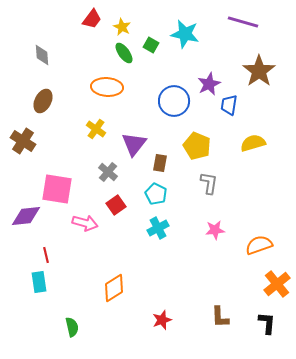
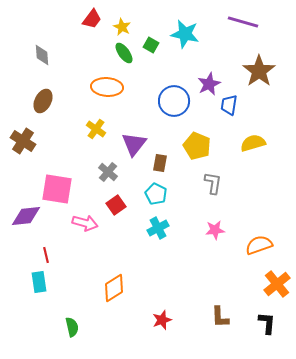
gray L-shape: moved 4 px right
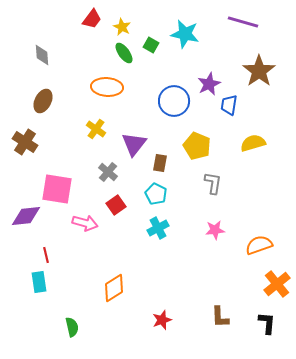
brown cross: moved 2 px right, 1 px down
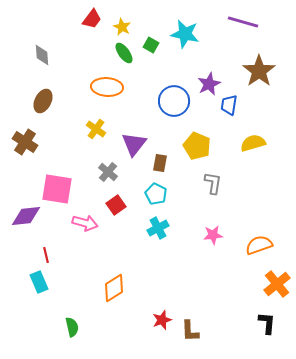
pink star: moved 2 px left, 5 px down
cyan rectangle: rotated 15 degrees counterclockwise
brown L-shape: moved 30 px left, 14 px down
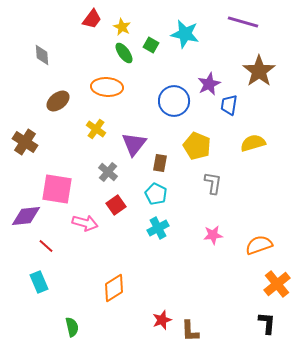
brown ellipse: moved 15 px right; rotated 25 degrees clockwise
red line: moved 9 px up; rotated 35 degrees counterclockwise
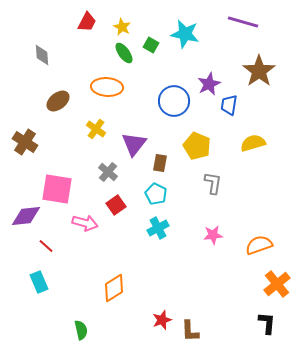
red trapezoid: moved 5 px left, 3 px down; rotated 10 degrees counterclockwise
green semicircle: moved 9 px right, 3 px down
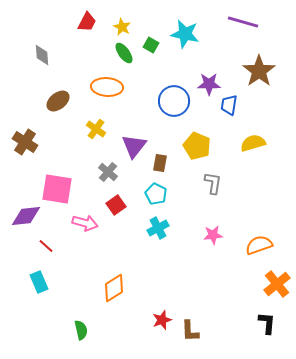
purple star: rotated 25 degrees clockwise
purple triangle: moved 2 px down
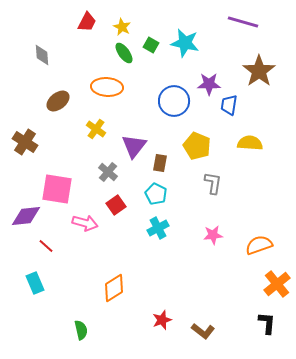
cyan star: moved 9 px down
yellow semicircle: moved 3 px left; rotated 20 degrees clockwise
cyan rectangle: moved 4 px left, 1 px down
brown L-shape: moved 13 px right; rotated 50 degrees counterclockwise
